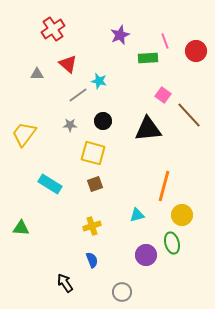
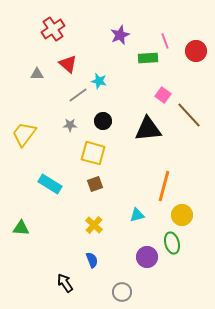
yellow cross: moved 2 px right, 1 px up; rotated 30 degrees counterclockwise
purple circle: moved 1 px right, 2 px down
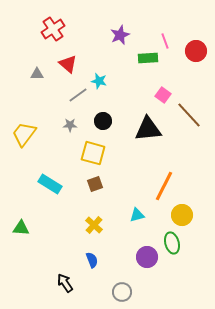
orange line: rotated 12 degrees clockwise
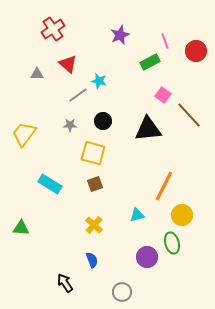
green rectangle: moved 2 px right, 4 px down; rotated 24 degrees counterclockwise
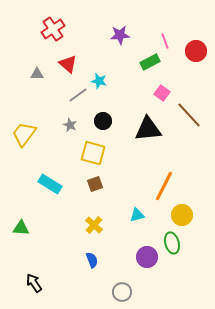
purple star: rotated 18 degrees clockwise
pink square: moved 1 px left, 2 px up
gray star: rotated 24 degrees clockwise
black arrow: moved 31 px left
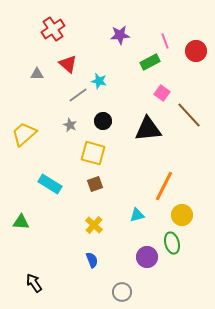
yellow trapezoid: rotated 12 degrees clockwise
green triangle: moved 6 px up
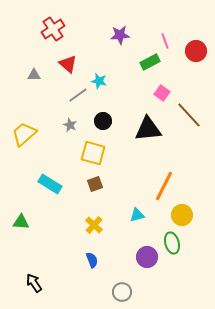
gray triangle: moved 3 px left, 1 px down
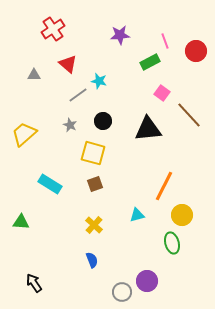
purple circle: moved 24 px down
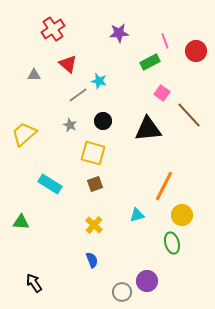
purple star: moved 1 px left, 2 px up
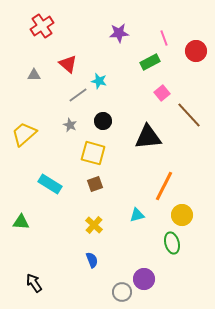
red cross: moved 11 px left, 3 px up
pink line: moved 1 px left, 3 px up
pink square: rotated 14 degrees clockwise
black triangle: moved 8 px down
purple circle: moved 3 px left, 2 px up
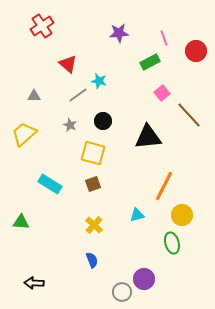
gray triangle: moved 21 px down
brown square: moved 2 px left
black arrow: rotated 54 degrees counterclockwise
